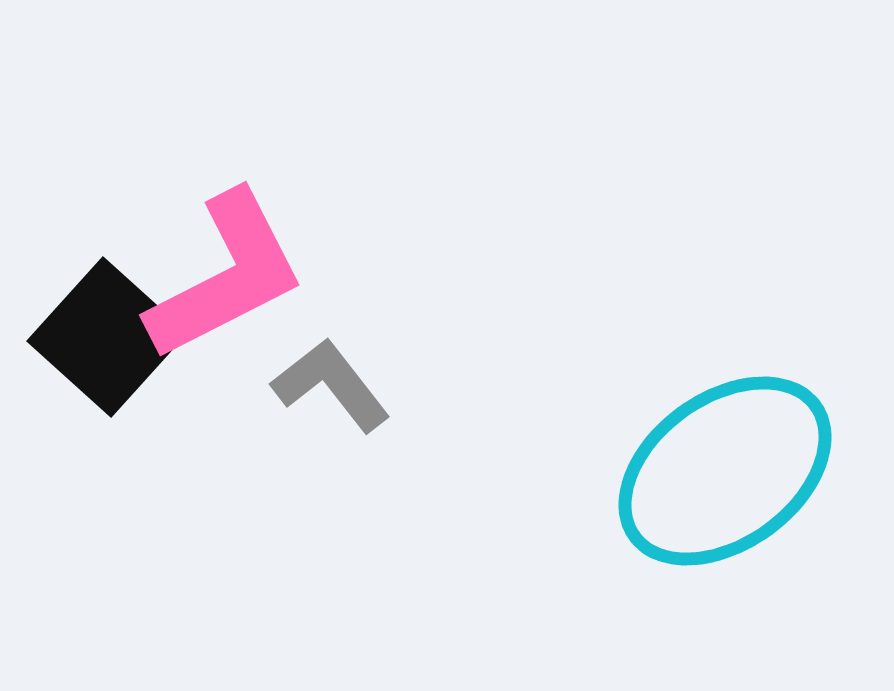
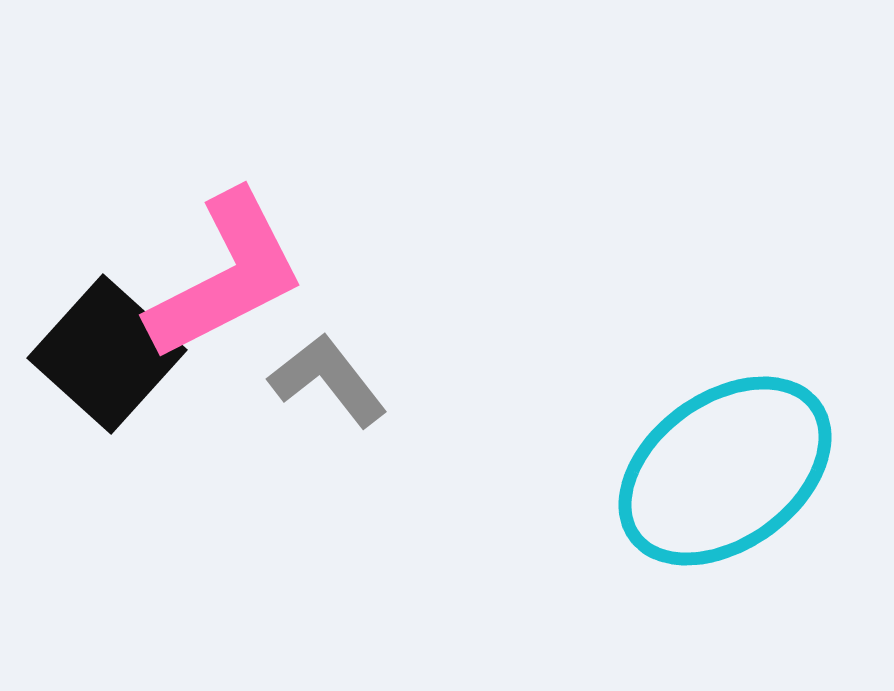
black square: moved 17 px down
gray L-shape: moved 3 px left, 5 px up
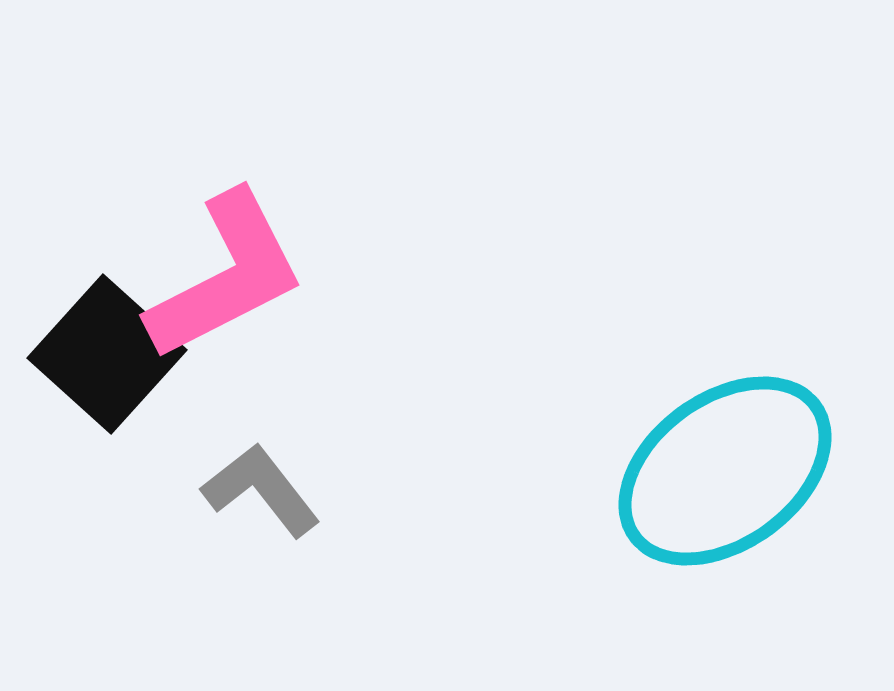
gray L-shape: moved 67 px left, 110 px down
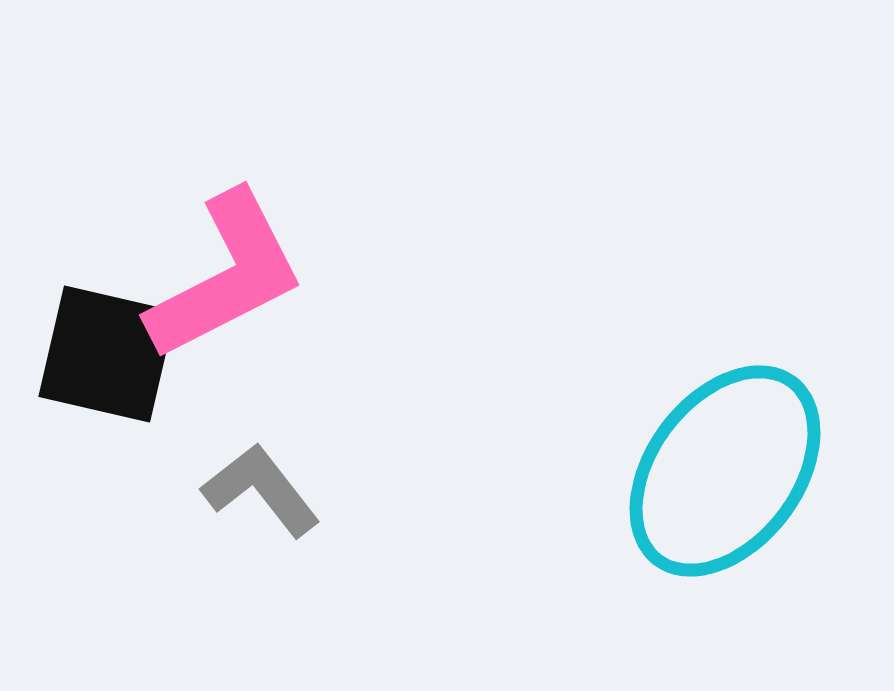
black square: rotated 29 degrees counterclockwise
cyan ellipse: rotated 17 degrees counterclockwise
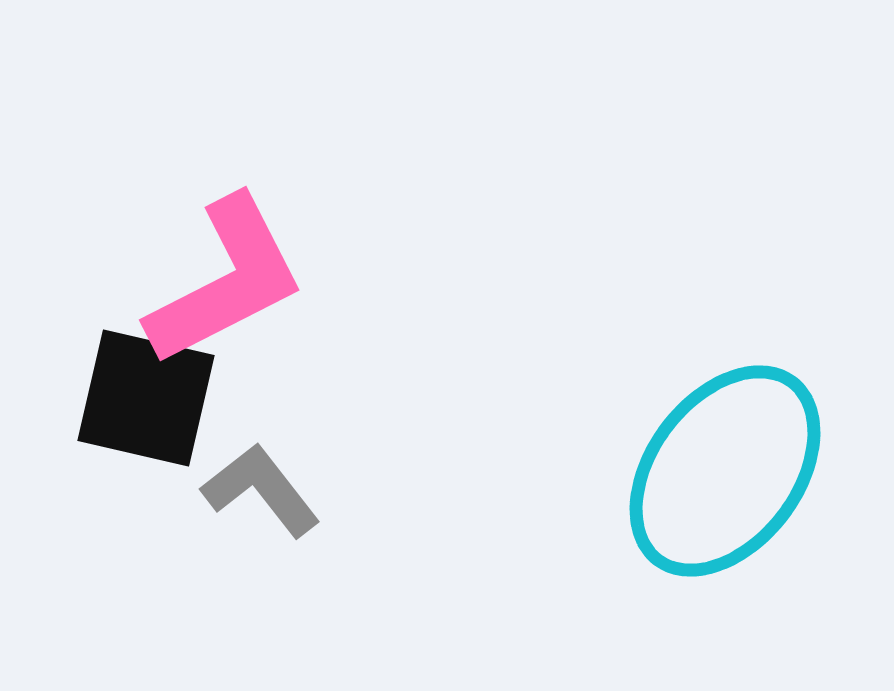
pink L-shape: moved 5 px down
black square: moved 39 px right, 44 px down
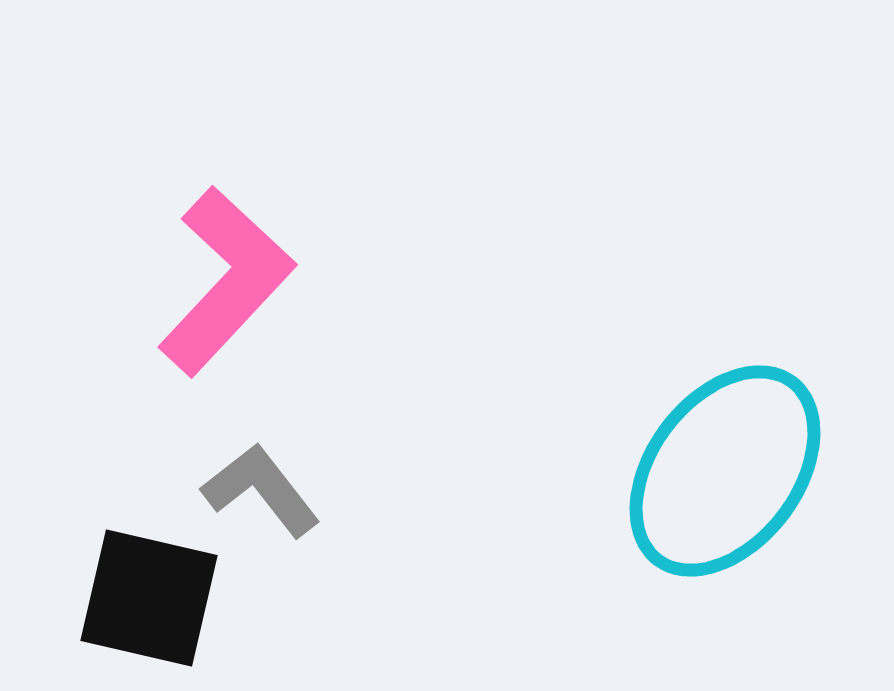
pink L-shape: rotated 20 degrees counterclockwise
black square: moved 3 px right, 200 px down
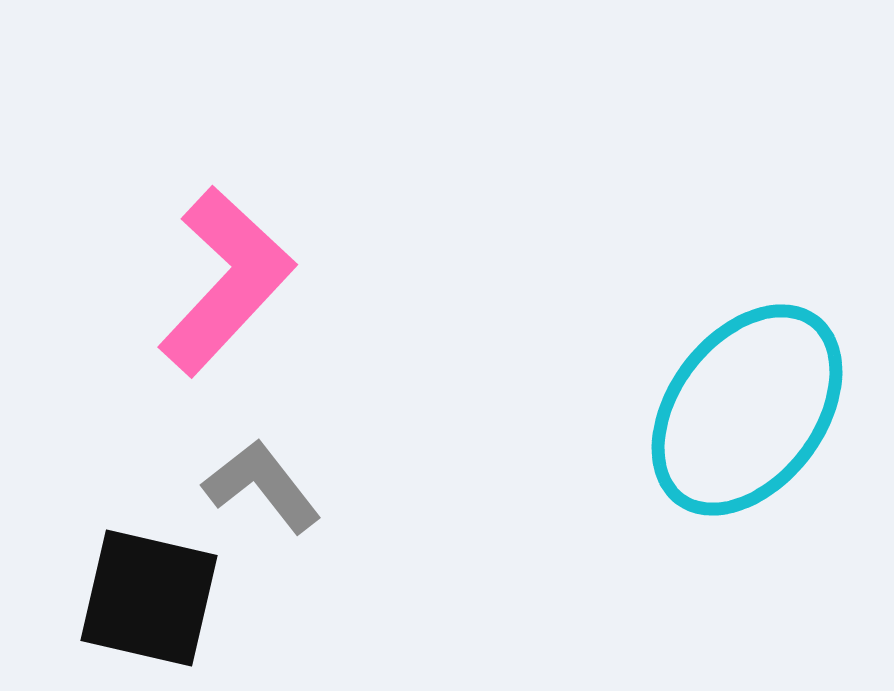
cyan ellipse: moved 22 px right, 61 px up
gray L-shape: moved 1 px right, 4 px up
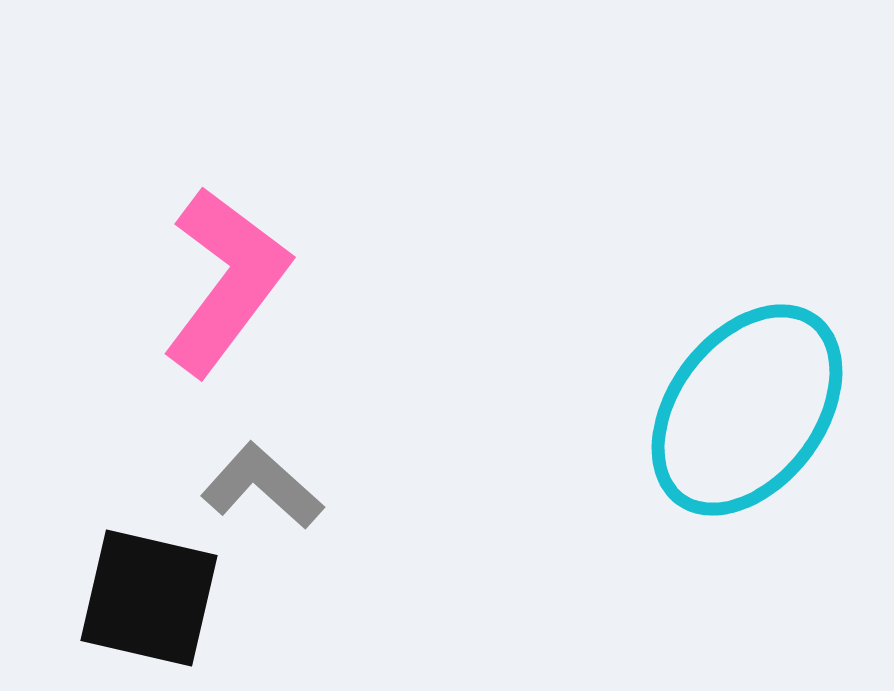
pink L-shape: rotated 6 degrees counterclockwise
gray L-shape: rotated 10 degrees counterclockwise
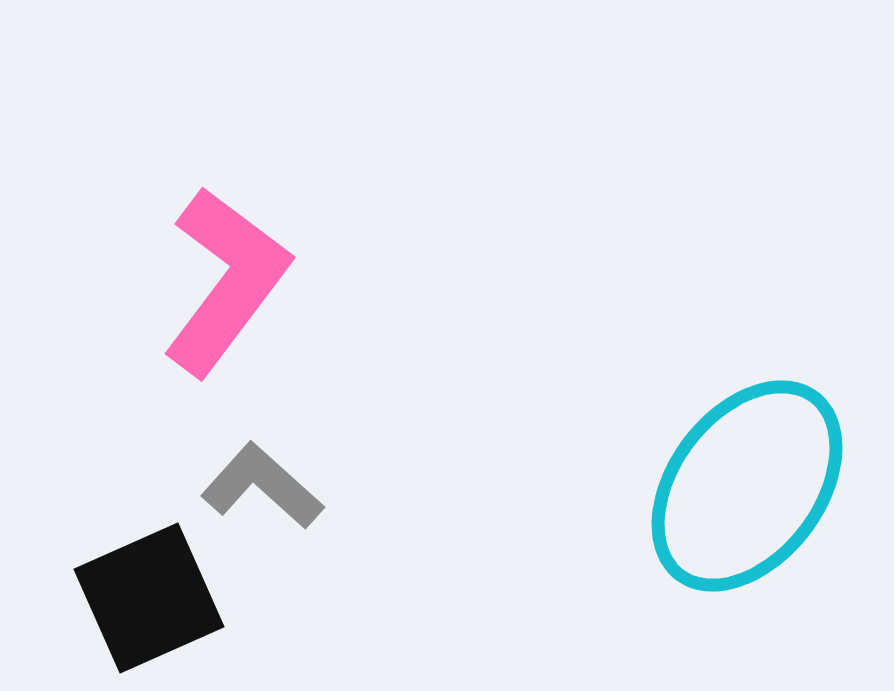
cyan ellipse: moved 76 px down
black square: rotated 37 degrees counterclockwise
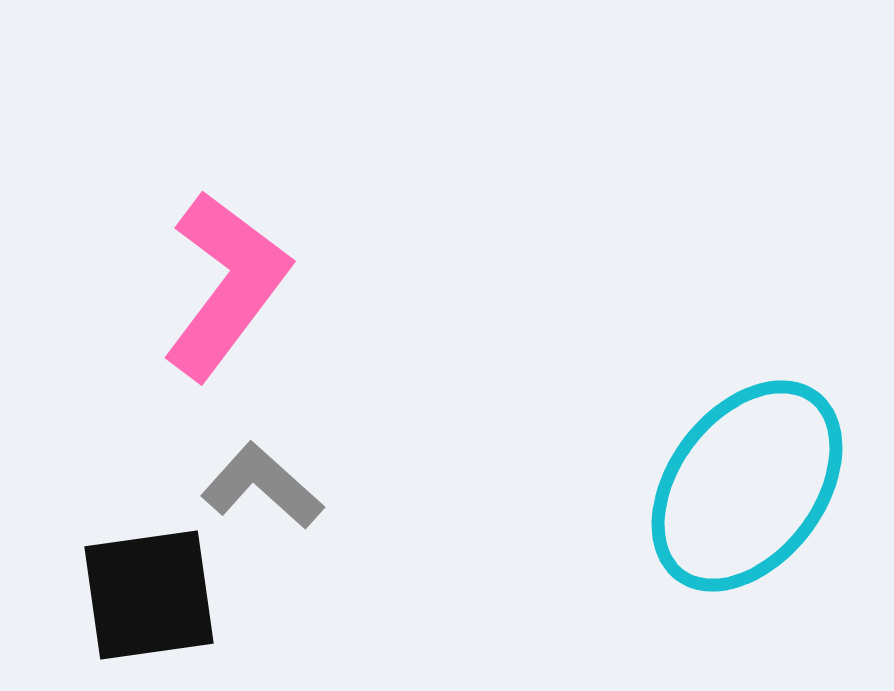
pink L-shape: moved 4 px down
black square: moved 3 px up; rotated 16 degrees clockwise
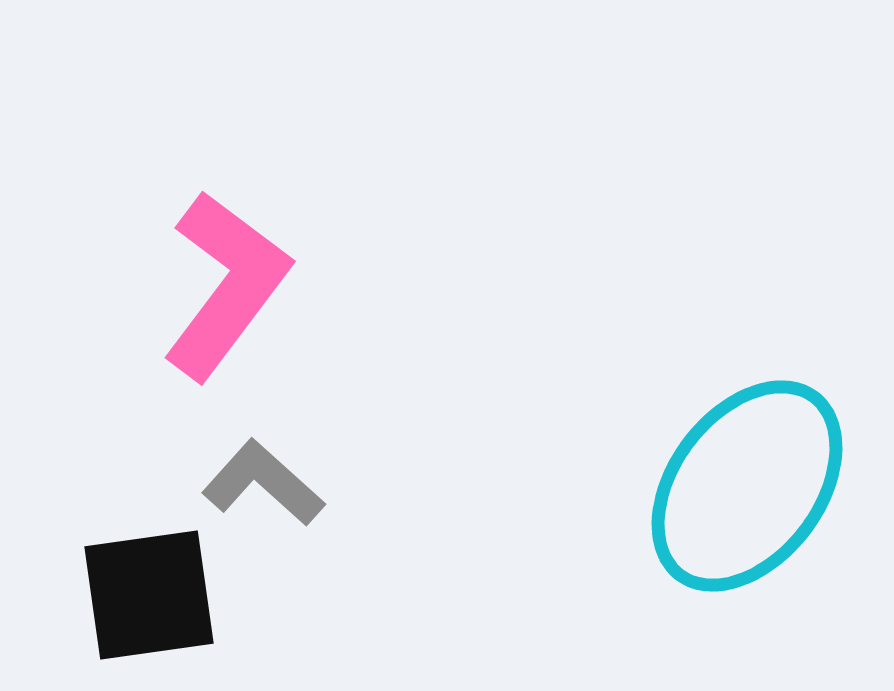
gray L-shape: moved 1 px right, 3 px up
